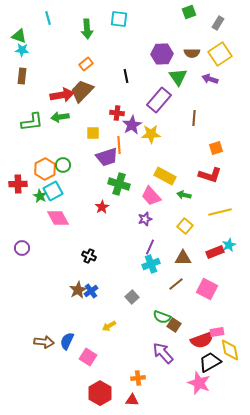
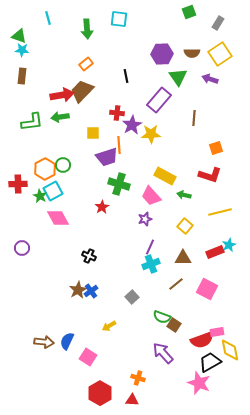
orange cross at (138, 378): rotated 24 degrees clockwise
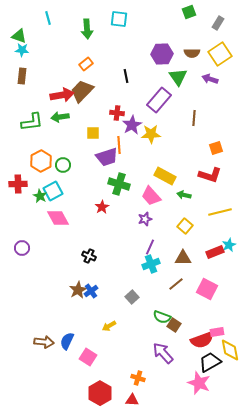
orange hexagon at (45, 169): moved 4 px left, 8 px up
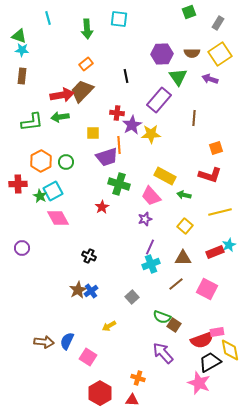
green circle at (63, 165): moved 3 px right, 3 px up
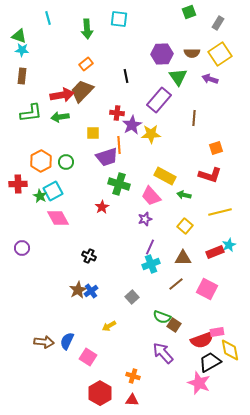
green L-shape at (32, 122): moved 1 px left, 9 px up
orange cross at (138, 378): moved 5 px left, 2 px up
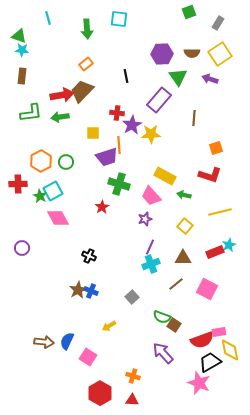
blue cross at (91, 291): rotated 32 degrees counterclockwise
pink rectangle at (217, 332): moved 2 px right
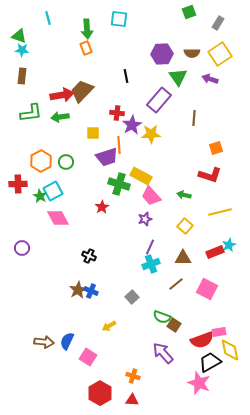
orange rectangle at (86, 64): moved 16 px up; rotated 72 degrees counterclockwise
yellow rectangle at (165, 176): moved 24 px left
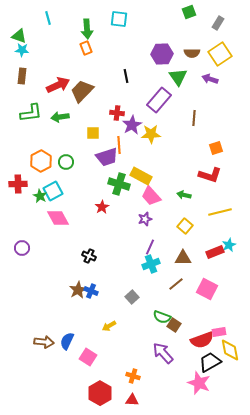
red arrow at (62, 95): moved 4 px left, 10 px up; rotated 15 degrees counterclockwise
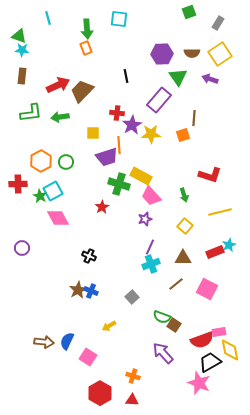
orange square at (216, 148): moved 33 px left, 13 px up
green arrow at (184, 195): rotated 120 degrees counterclockwise
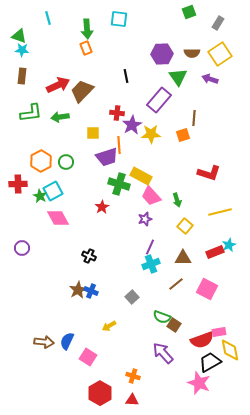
red L-shape at (210, 175): moved 1 px left, 2 px up
green arrow at (184, 195): moved 7 px left, 5 px down
